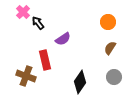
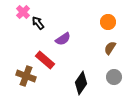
red rectangle: rotated 36 degrees counterclockwise
black diamond: moved 1 px right, 1 px down
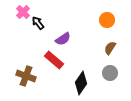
orange circle: moved 1 px left, 2 px up
red rectangle: moved 9 px right
gray circle: moved 4 px left, 4 px up
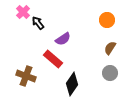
red rectangle: moved 1 px left, 1 px up
black diamond: moved 9 px left, 1 px down
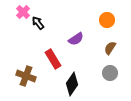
purple semicircle: moved 13 px right
red rectangle: rotated 18 degrees clockwise
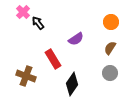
orange circle: moved 4 px right, 2 px down
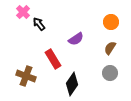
black arrow: moved 1 px right, 1 px down
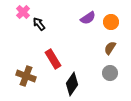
purple semicircle: moved 12 px right, 21 px up
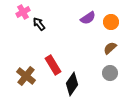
pink cross: rotated 16 degrees clockwise
brown semicircle: rotated 16 degrees clockwise
red rectangle: moved 6 px down
brown cross: rotated 18 degrees clockwise
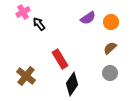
red rectangle: moved 7 px right, 6 px up
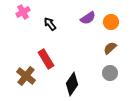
black arrow: moved 11 px right
red rectangle: moved 14 px left
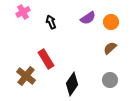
black arrow: moved 1 px right, 2 px up; rotated 16 degrees clockwise
gray circle: moved 7 px down
